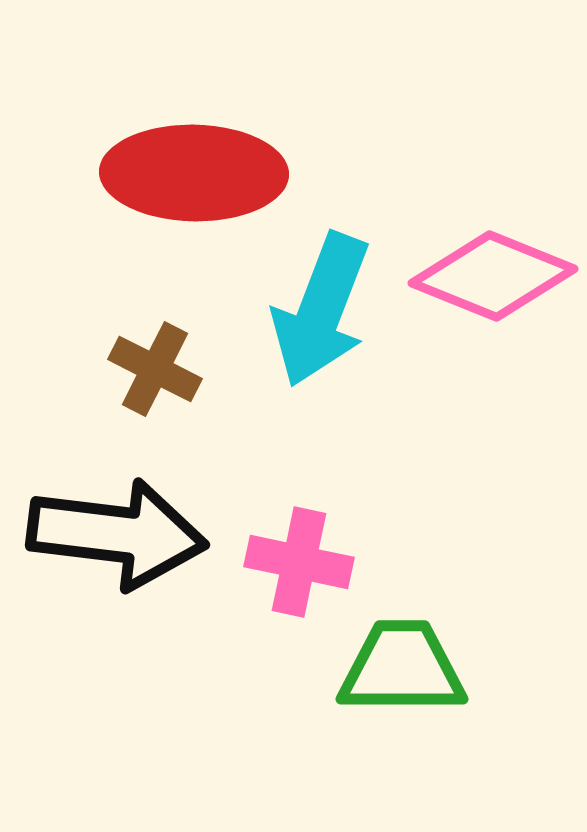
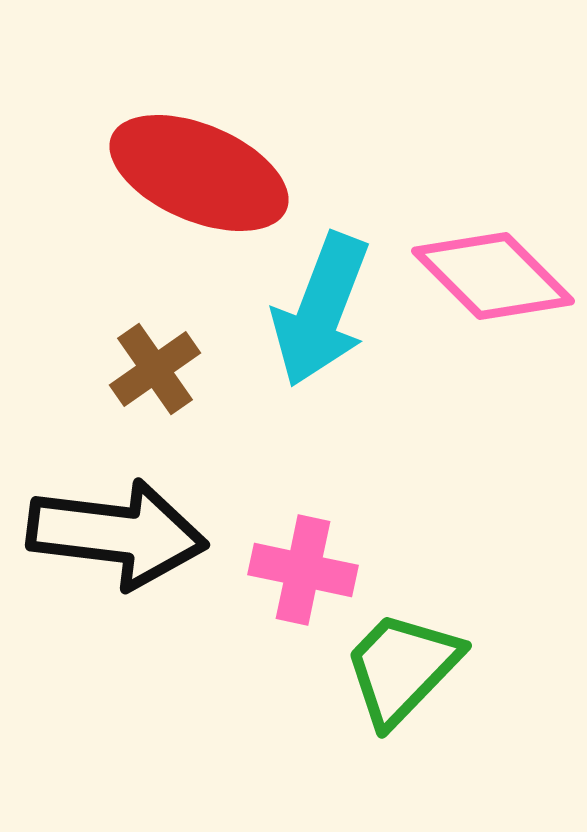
red ellipse: moved 5 px right; rotated 22 degrees clockwise
pink diamond: rotated 23 degrees clockwise
brown cross: rotated 28 degrees clockwise
pink cross: moved 4 px right, 8 px down
green trapezoid: rotated 46 degrees counterclockwise
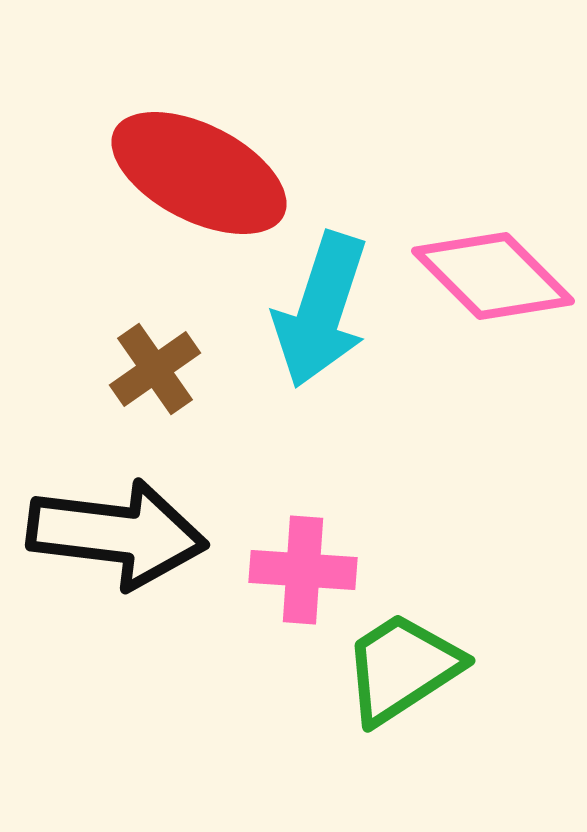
red ellipse: rotated 4 degrees clockwise
cyan arrow: rotated 3 degrees counterclockwise
pink cross: rotated 8 degrees counterclockwise
green trapezoid: rotated 13 degrees clockwise
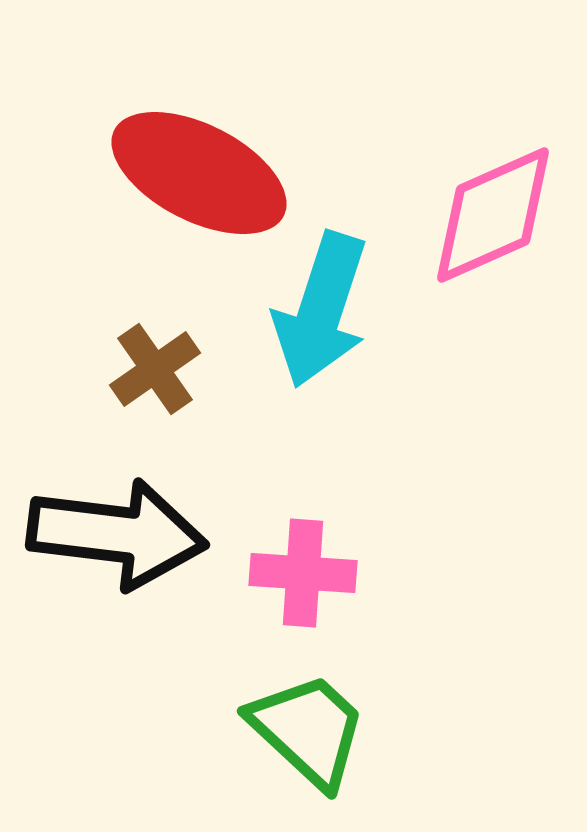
pink diamond: moved 61 px up; rotated 69 degrees counterclockwise
pink cross: moved 3 px down
green trapezoid: moved 94 px left, 62 px down; rotated 76 degrees clockwise
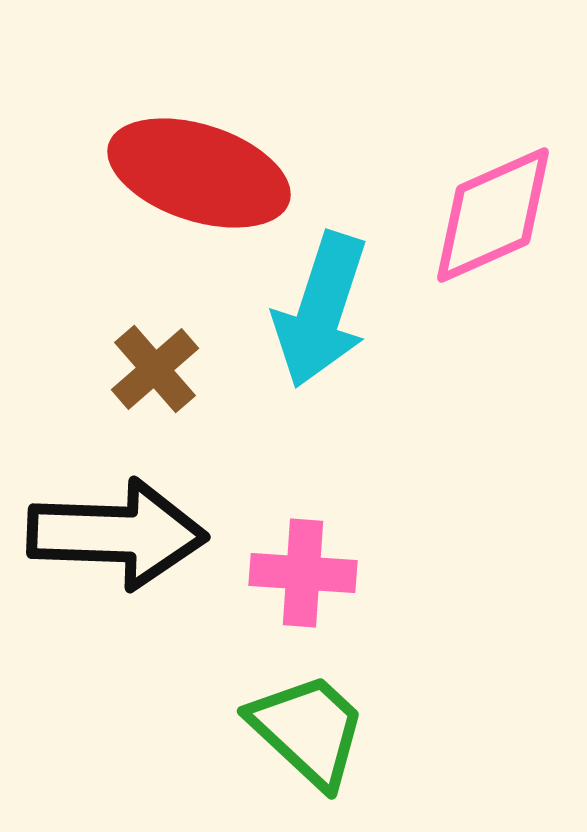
red ellipse: rotated 9 degrees counterclockwise
brown cross: rotated 6 degrees counterclockwise
black arrow: rotated 5 degrees counterclockwise
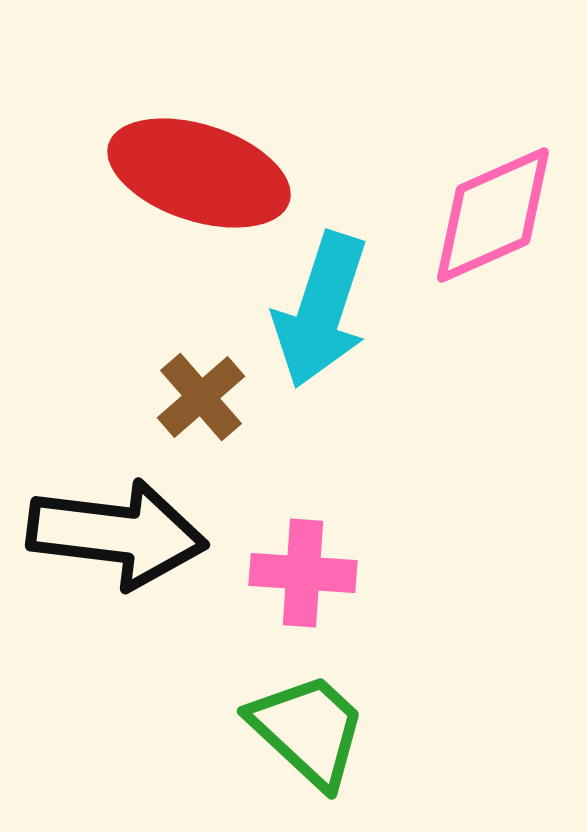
brown cross: moved 46 px right, 28 px down
black arrow: rotated 5 degrees clockwise
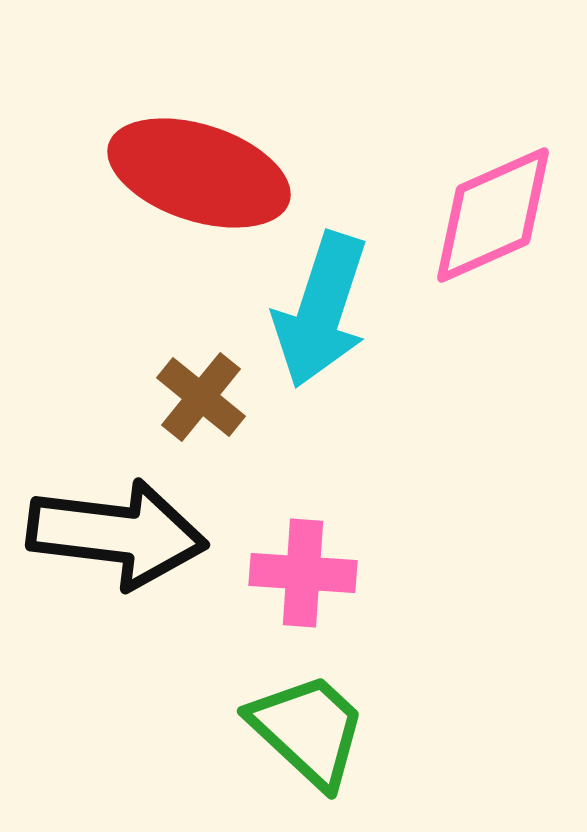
brown cross: rotated 10 degrees counterclockwise
